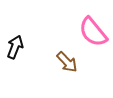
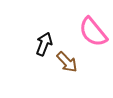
black arrow: moved 29 px right, 3 px up
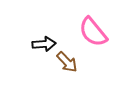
black arrow: rotated 65 degrees clockwise
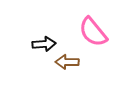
brown arrow: rotated 135 degrees clockwise
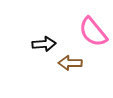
brown arrow: moved 3 px right, 1 px down
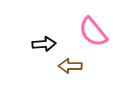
brown arrow: moved 3 px down
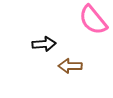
pink semicircle: moved 12 px up
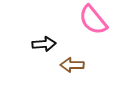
brown arrow: moved 2 px right, 1 px up
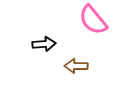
brown arrow: moved 4 px right, 1 px down
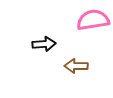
pink semicircle: rotated 120 degrees clockwise
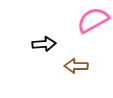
pink semicircle: rotated 20 degrees counterclockwise
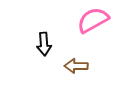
black arrow: rotated 90 degrees clockwise
